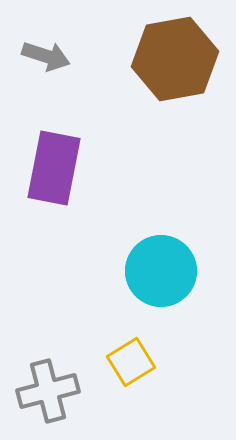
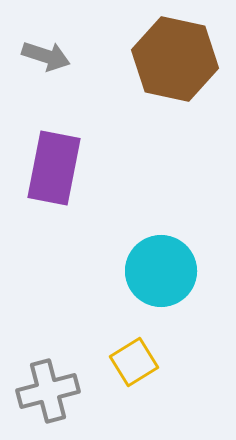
brown hexagon: rotated 22 degrees clockwise
yellow square: moved 3 px right
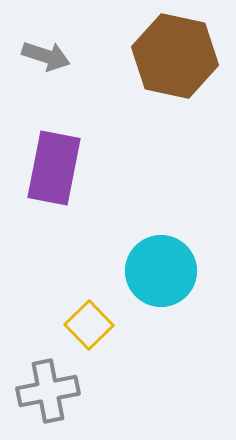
brown hexagon: moved 3 px up
yellow square: moved 45 px left, 37 px up; rotated 12 degrees counterclockwise
gray cross: rotated 4 degrees clockwise
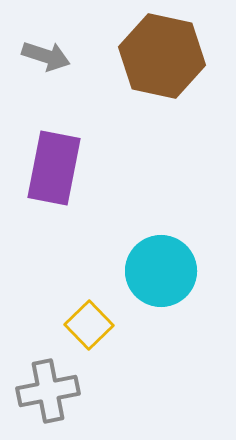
brown hexagon: moved 13 px left
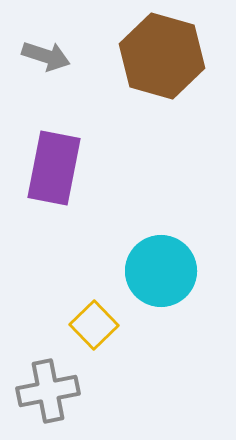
brown hexagon: rotated 4 degrees clockwise
yellow square: moved 5 px right
